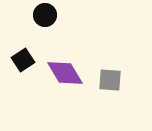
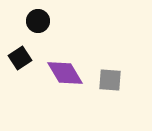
black circle: moved 7 px left, 6 px down
black square: moved 3 px left, 2 px up
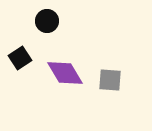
black circle: moved 9 px right
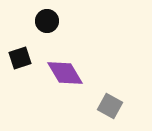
black square: rotated 15 degrees clockwise
gray square: moved 26 px down; rotated 25 degrees clockwise
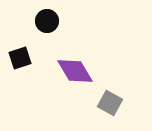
purple diamond: moved 10 px right, 2 px up
gray square: moved 3 px up
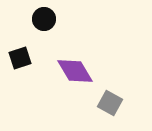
black circle: moved 3 px left, 2 px up
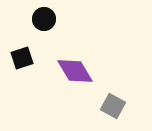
black square: moved 2 px right
gray square: moved 3 px right, 3 px down
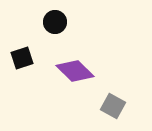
black circle: moved 11 px right, 3 px down
purple diamond: rotated 15 degrees counterclockwise
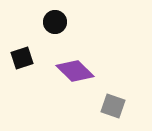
gray square: rotated 10 degrees counterclockwise
